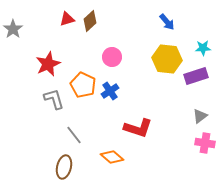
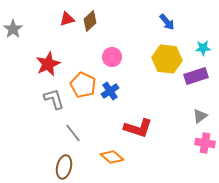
gray line: moved 1 px left, 2 px up
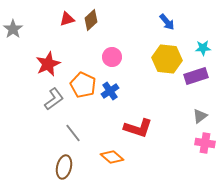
brown diamond: moved 1 px right, 1 px up
gray L-shape: rotated 70 degrees clockwise
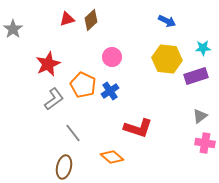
blue arrow: moved 1 px up; rotated 24 degrees counterclockwise
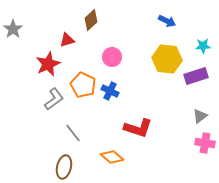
red triangle: moved 21 px down
cyan star: moved 2 px up
blue cross: rotated 30 degrees counterclockwise
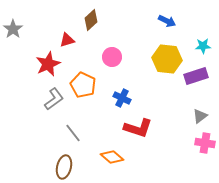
blue cross: moved 12 px right, 7 px down
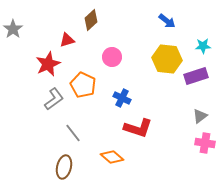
blue arrow: rotated 12 degrees clockwise
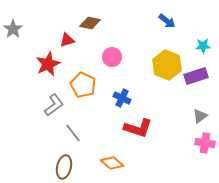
brown diamond: moved 1 px left, 3 px down; rotated 55 degrees clockwise
yellow hexagon: moved 6 px down; rotated 16 degrees clockwise
gray L-shape: moved 6 px down
orange diamond: moved 6 px down
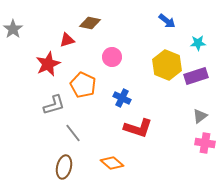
cyan star: moved 5 px left, 3 px up
gray L-shape: rotated 20 degrees clockwise
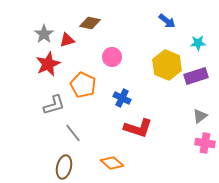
gray star: moved 31 px right, 5 px down
